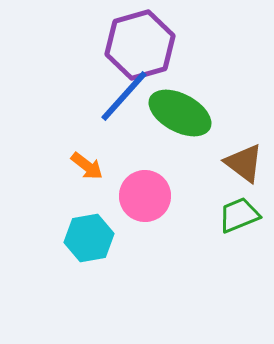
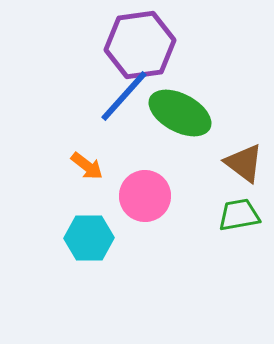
purple hexagon: rotated 8 degrees clockwise
green trapezoid: rotated 12 degrees clockwise
cyan hexagon: rotated 9 degrees clockwise
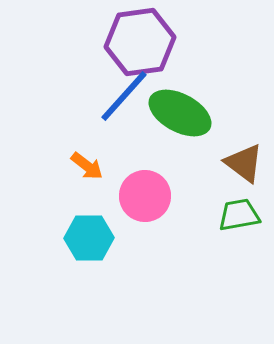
purple hexagon: moved 3 px up
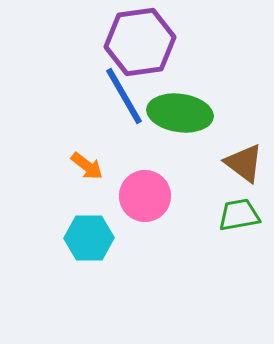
blue line: rotated 72 degrees counterclockwise
green ellipse: rotated 20 degrees counterclockwise
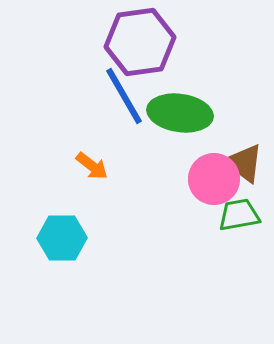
orange arrow: moved 5 px right
pink circle: moved 69 px right, 17 px up
cyan hexagon: moved 27 px left
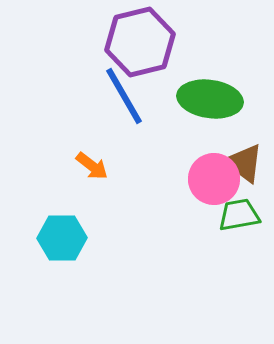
purple hexagon: rotated 6 degrees counterclockwise
green ellipse: moved 30 px right, 14 px up
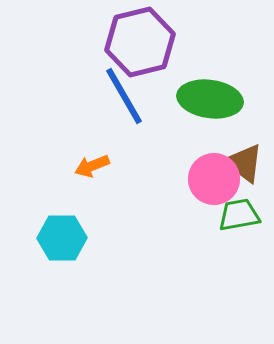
orange arrow: rotated 120 degrees clockwise
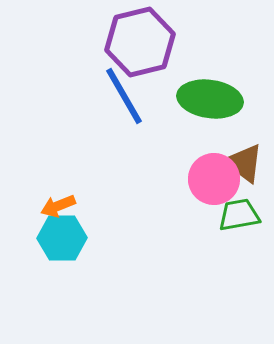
orange arrow: moved 34 px left, 40 px down
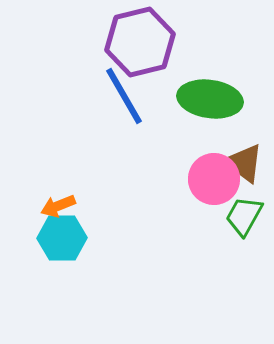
green trapezoid: moved 5 px right, 1 px down; rotated 51 degrees counterclockwise
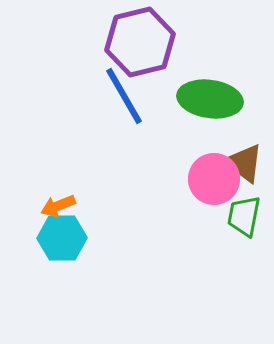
green trapezoid: rotated 18 degrees counterclockwise
